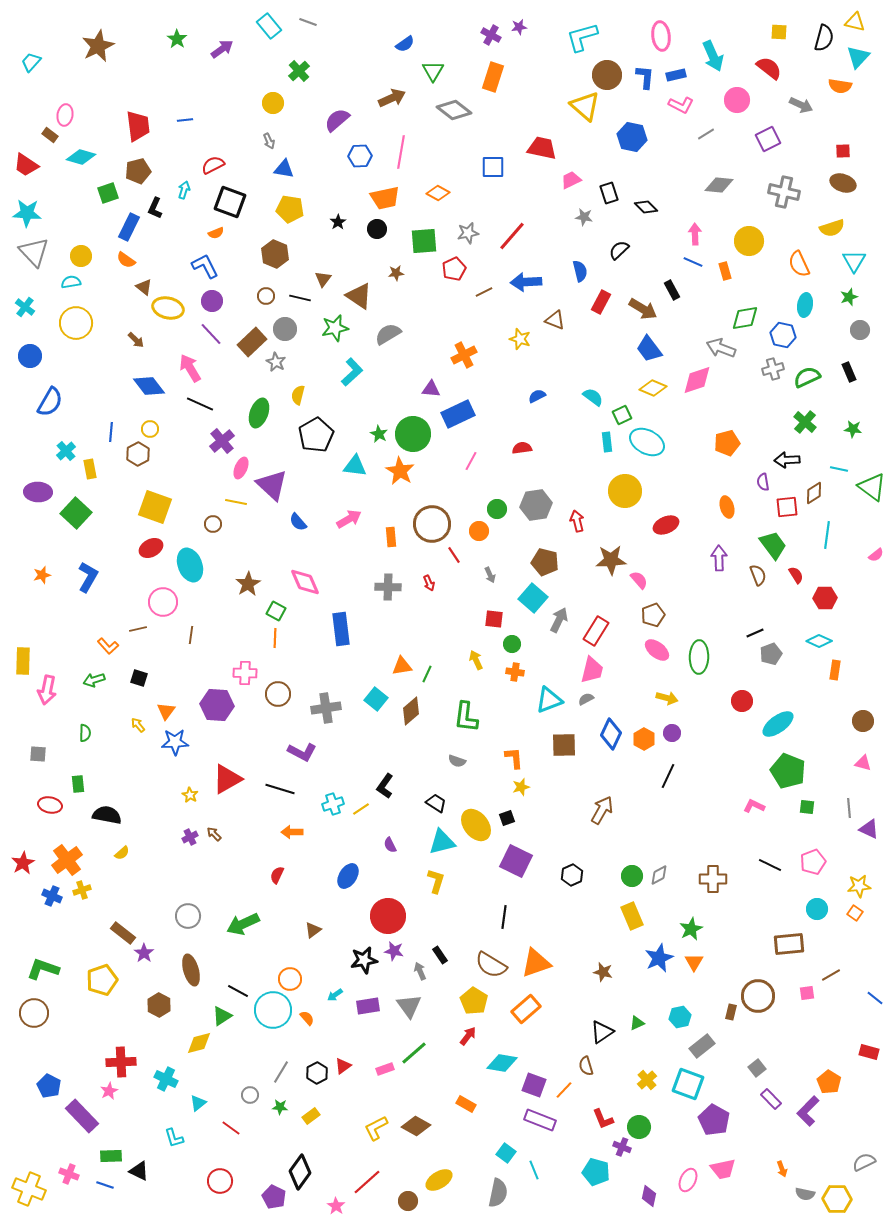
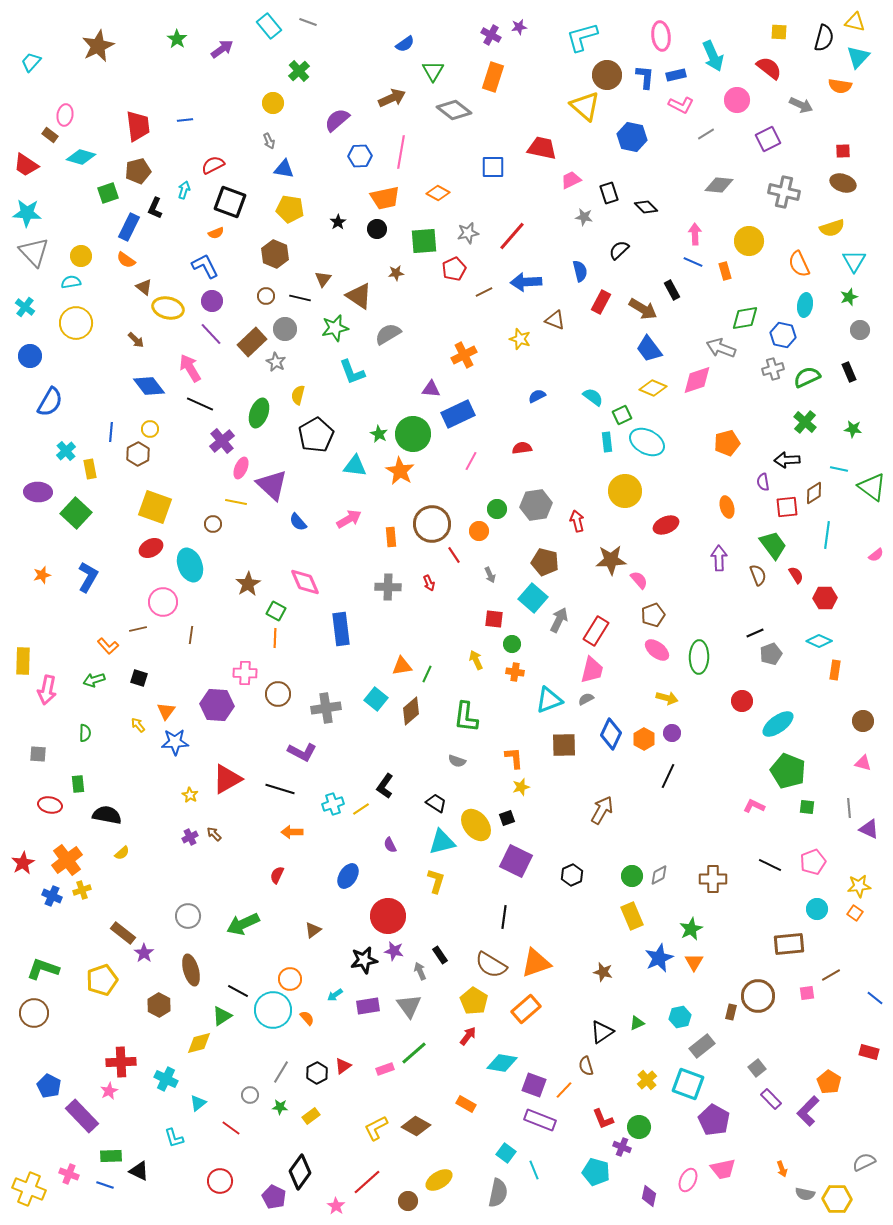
cyan L-shape at (352, 372): rotated 112 degrees clockwise
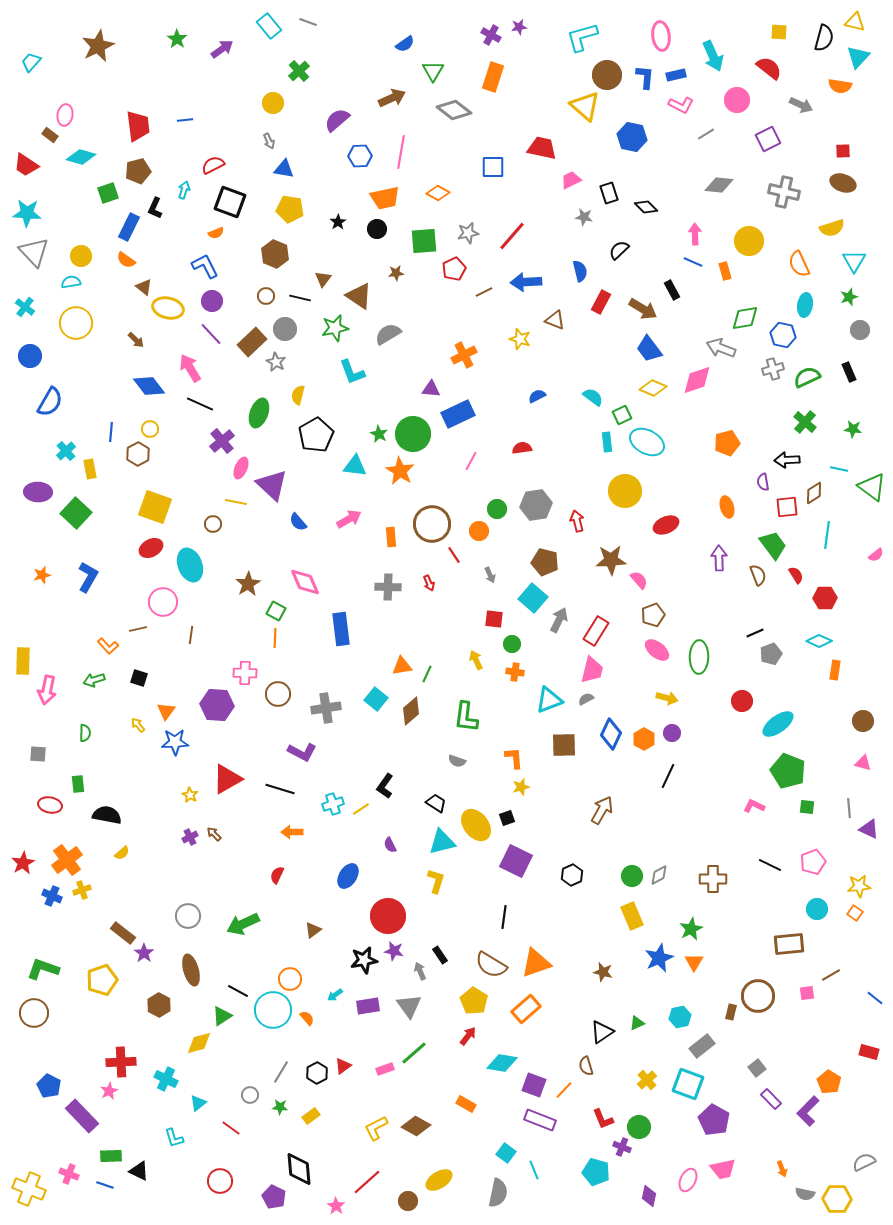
black diamond at (300, 1172): moved 1 px left, 3 px up; rotated 40 degrees counterclockwise
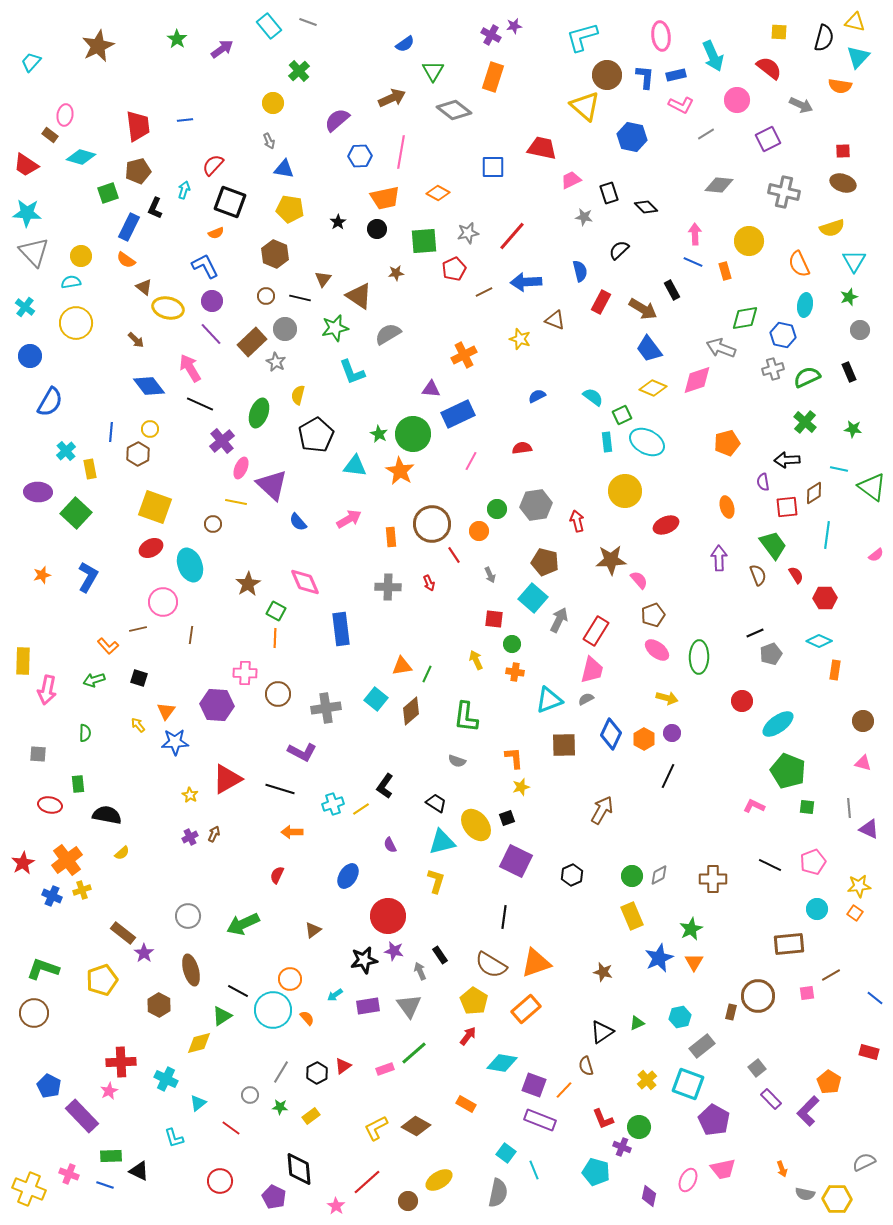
purple star at (519, 27): moved 5 px left, 1 px up
red semicircle at (213, 165): rotated 20 degrees counterclockwise
brown arrow at (214, 834): rotated 70 degrees clockwise
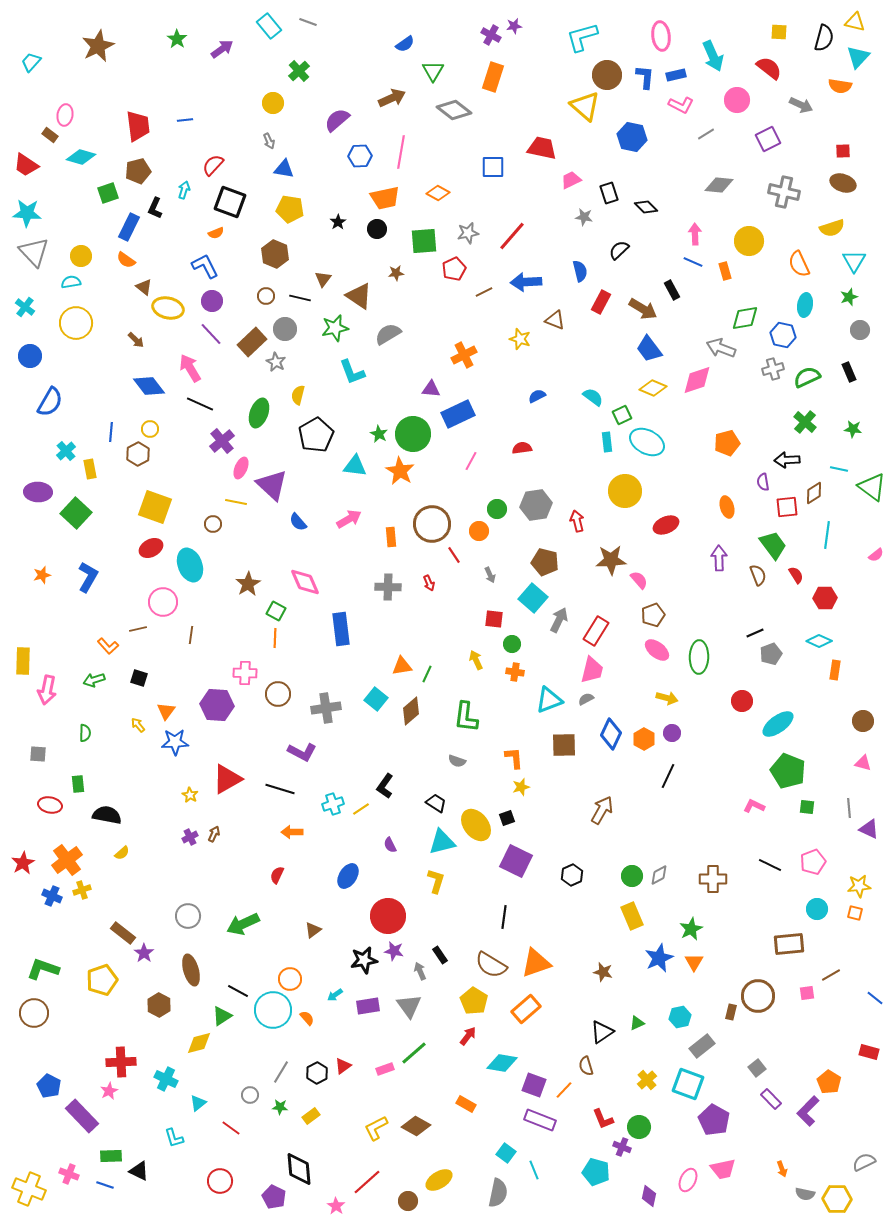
orange square at (855, 913): rotated 21 degrees counterclockwise
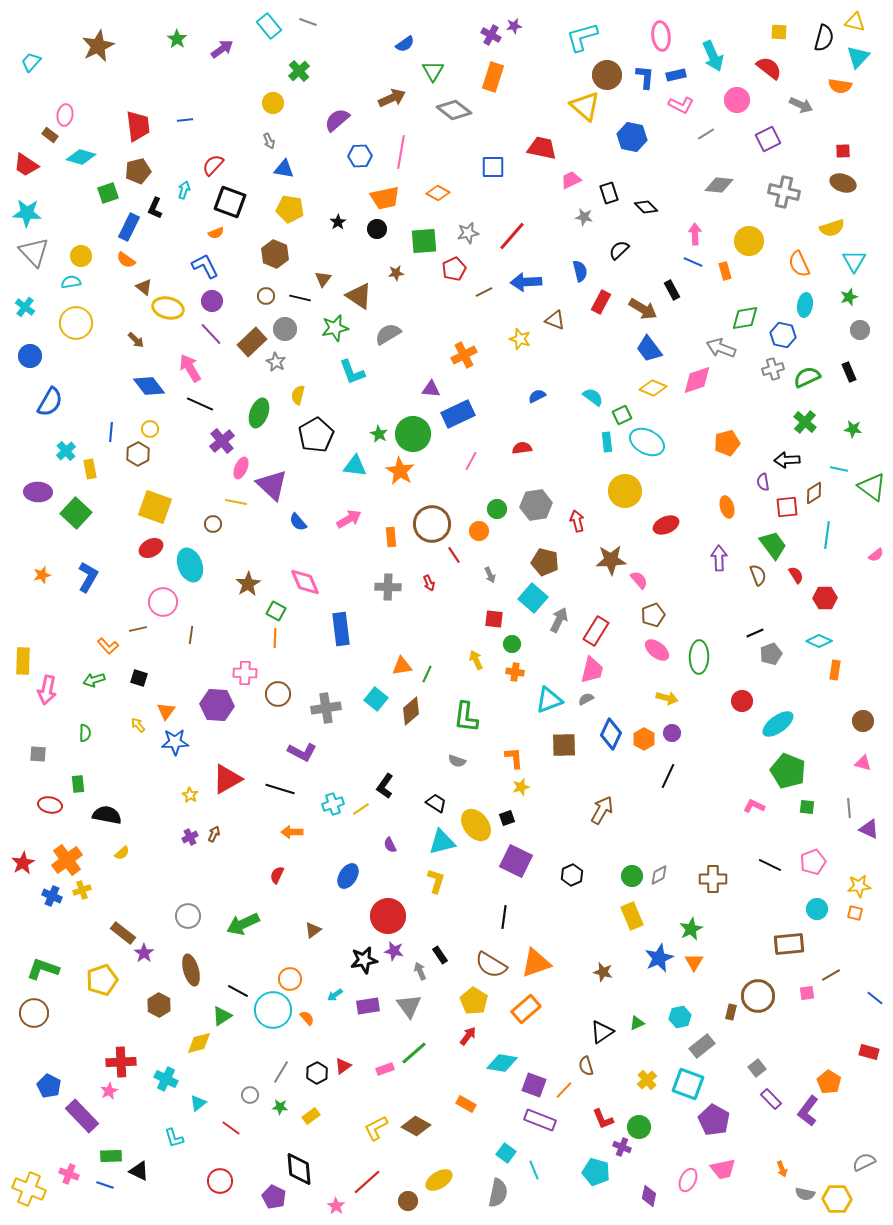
purple L-shape at (808, 1111): rotated 8 degrees counterclockwise
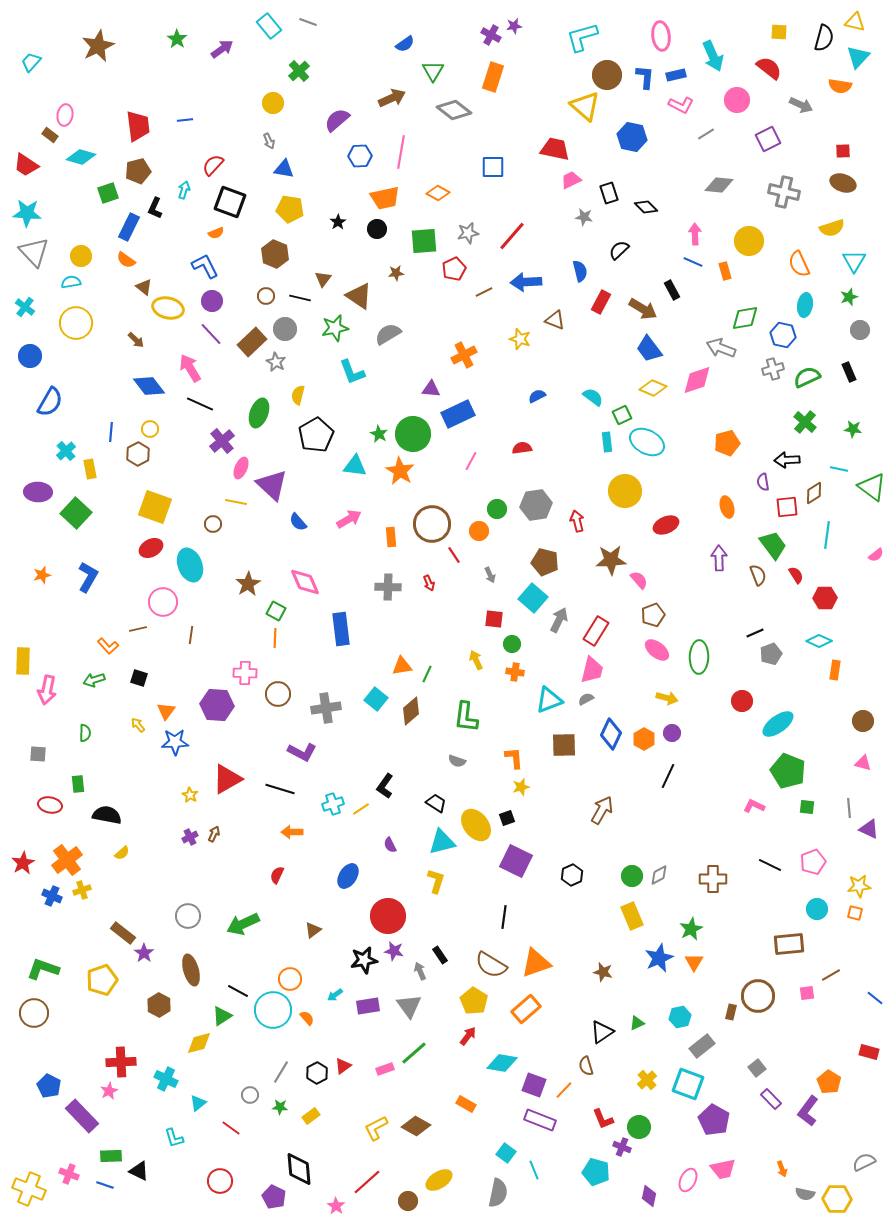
red trapezoid at (542, 148): moved 13 px right, 1 px down
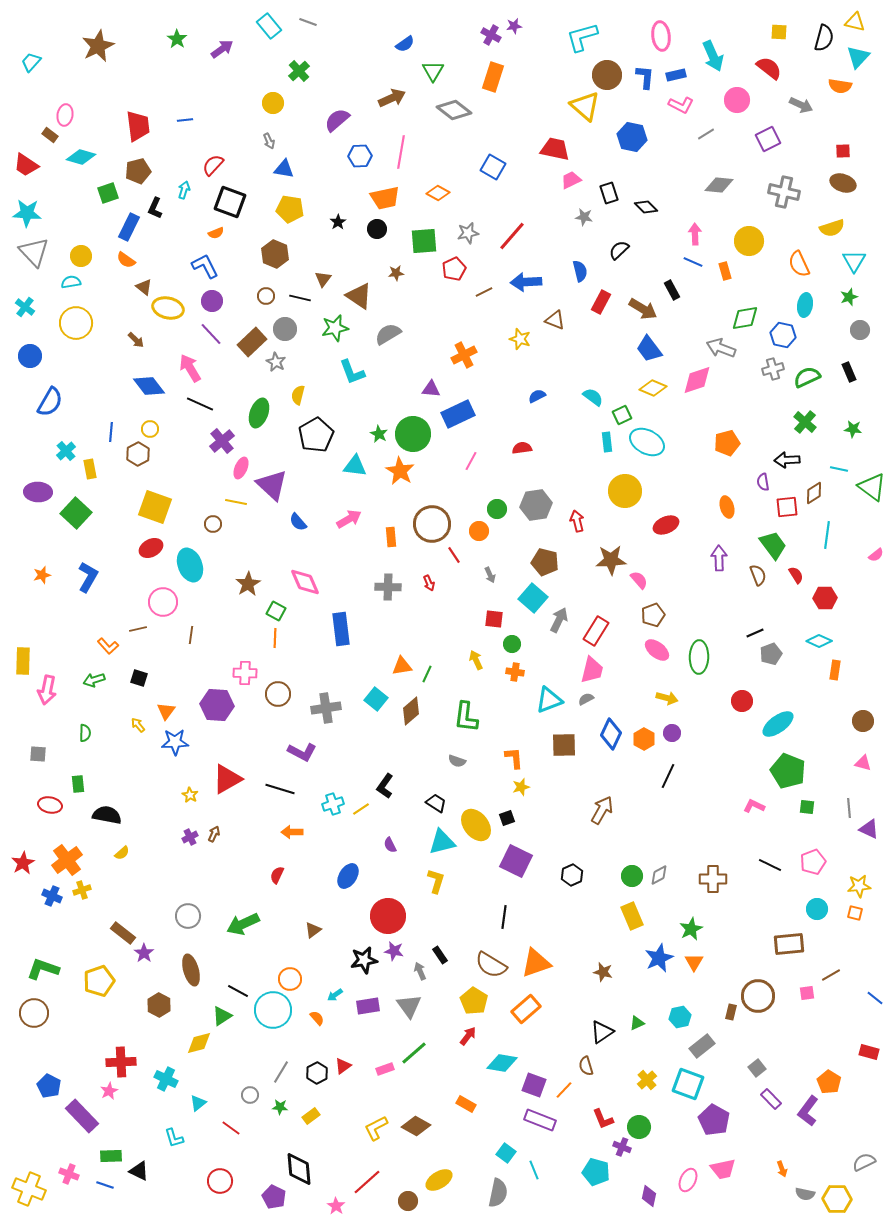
blue square at (493, 167): rotated 30 degrees clockwise
yellow pentagon at (102, 980): moved 3 px left, 1 px down
orange semicircle at (307, 1018): moved 10 px right
